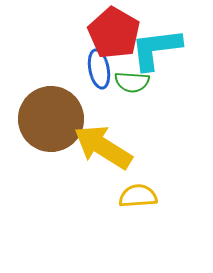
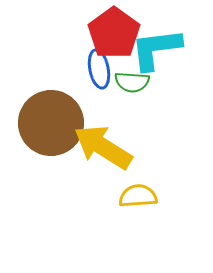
red pentagon: rotated 6 degrees clockwise
brown circle: moved 4 px down
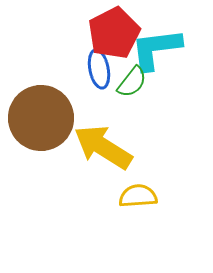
red pentagon: rotated 9 degrees clockwise
green semicircle: rotated 56 degrees counterclockwise
brown circle: moved 10 px left, 5 px up
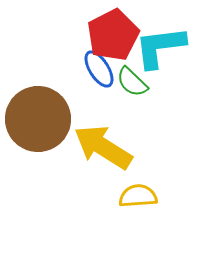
red pentagon: moved 1 px left, 2 px down
cyan L-shape: moved 4 px right, 2 px up
blue ellipse: rotated 21 degrees counterclockwise
green semicircle: rotated 96 degrees clockwise
brown circle: moved 3 px left, 1 px down
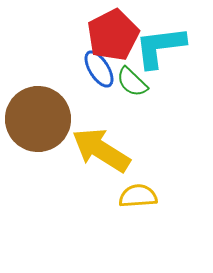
yellow arrow: moved 2 px left, 3 px down
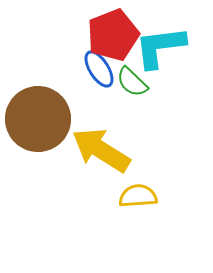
red pentagon: rotated 6 degrees clockwise
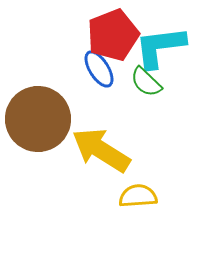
green semicircle: moved 14 px right
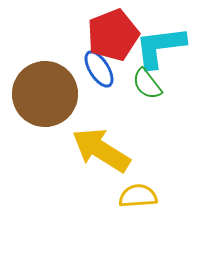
green semicircle: moved 1 px right, 2 px down; rotated 8 degrees clockwise
brown circle: moved 7 px right, 25 px up
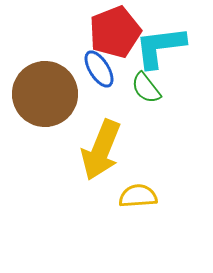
red pentagon: moved 2 px right, 3 px up
green semicircle: moved 1 px left, 4 px down
yellow arrow: rotated 100 degrees counterclockwise
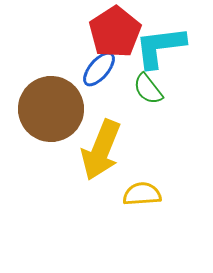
red pentagon: rotated 12 degrees counterclockwise
blue ellipse: rotated 72 degrees clockwise
green semicircle: moved 2 px right, 1 px down
brown circle: moved 6 px right, 15 px down
yellow semicircle: moved 4 px right, 2 px up
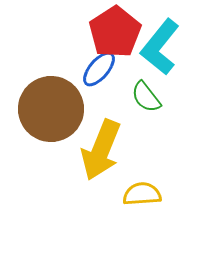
cyan L-shape: rotated 44 degrees counterclockwise
green semicircle: moved 2 px left, 8 px down
